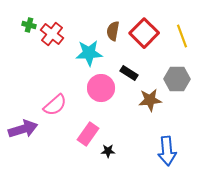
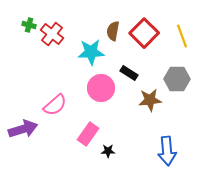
cyan star: moved 2 px right, 1 px up
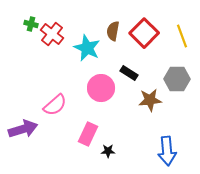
green cross: moved 2 px right, 1 px up
cyan star: moved 4 px left, 4 px up; rotated 28 degrees clockwise
pink rectangle: rotated 10 degrees counterclockwise
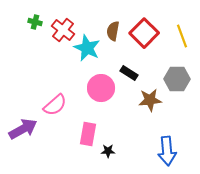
green cross: moved 4 px right, 2 px up
red cross: moved 11 px right, 4 px up
purple arrow: rotated 12 degrees counterclockwise
pink rectangle: rotated 15 degrees counterclockwise
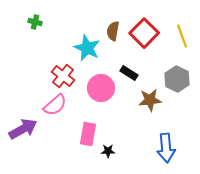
red cross: moved 46 px down
gray hexagon: rotated 25 degrees clockwise
blue arrow: moved 1 px left, 3 px up
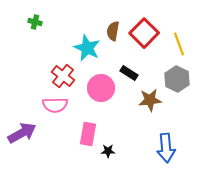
yellow line: moved 3 px left, 8 px down
pink semicircle: rotated 40 degrees clockwise
purple arrow: moved 1 px left, 4 px down
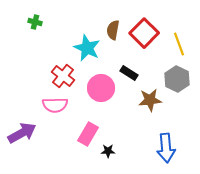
brown semicircle: moved 1 px up
pink rectangle: rotated 20 degrees clockwise
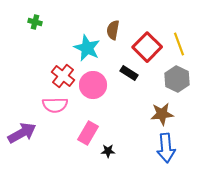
red square: moved 3 px right, 14 px down
pink circle: moved 8 px left, 3 px up
brown star: moved 12 px right, 14 px down
pink rectangle: moved 1 px up
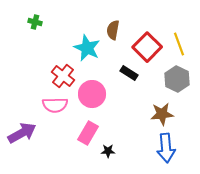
pink circle: moved 1 px left, 9 px down
